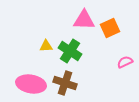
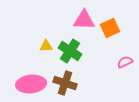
pink ellipse: rotated 16 degrees counterclockwise
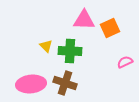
yellow triangle: rotated 48 degrees clockwise
green cross: rotated 30 degrees counterclockwise
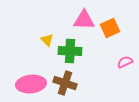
yellow triangle: moved 1 px right, 6 px up
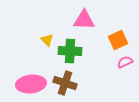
orange square: moved 8 px right, 12 px down
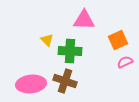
brown cross: moved 2 px up
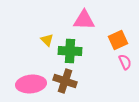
pink semicircle: rotated 91 degrees clockwise
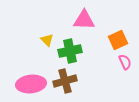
green cross: rotated 15 degrees counterclockwise
brown cross: rotated 35 degrees counterclockwise
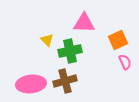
pink triangle: moved 3 px down
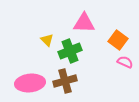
orange square: rotated 30 degrees counterclockwise
green cross: rotated 10 degrees counterclockwise
pink semicircle: rotated 42 degrees counterclockwise
pink ellipse: moved 1 px left, 1 px up
